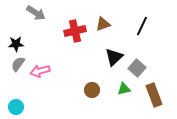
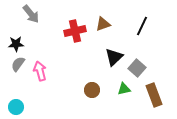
gray arrow: moved 5 px left, 1 px down; rotated 18 degrees clockwise
pink arrow: rotated 90 degrees clockwise
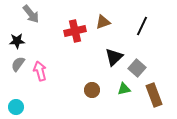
brown triangle: moved 2 px up
black star: moved 1 px right, 3 px up
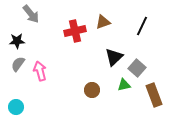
green triangle: moved 4 px up
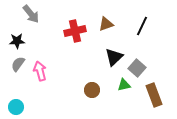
brown triangle: moved 3 px right, 2 px down
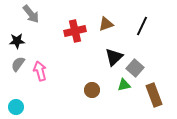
gray square: moved 2 px left
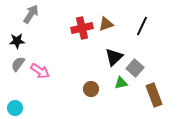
gray arrow: rotated 108 degrees counterclockwise
red cross: moved 7 px right, 3 px up
pink arrow: rotated 138 degrees clockwise
green triangle: moved 3 px left, 2 px up
brown circle: moved 1 px left, 1 px up
cyan circle: moved 1 px left, 1 px down
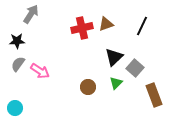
green triangle: moved 5 px left; rotated 32 degrees counterclockwise
brown circle: moved 3 px left, 2 px up
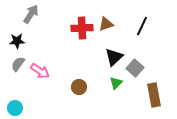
red cross: rotated 10 degrees clockwise
brown circle: moved 9 px left
brown rectangle: rotated 10 degrees clockwise
